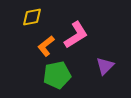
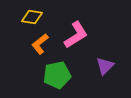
yellow diamond: rotated 20 degrees clockwise
orange L-shape: moved 6 px left, 2 px up
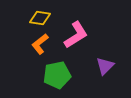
yellow diamond: moved 8 px right, 1 px down
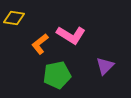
yellow diamond: moved 26 px left
pink L-shape: moved 5 px left; rotated 64 degrees clockwise
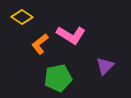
yellow diamond: moved 8 px right, 1 px up; rotated 25 degrees clockwise
green pentagon: moved 1 px right, 3 px down
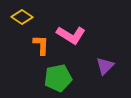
orange L-shape: moved 1 px right, 1 px down; rotated 130 degrees clockwise
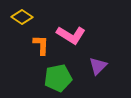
purple triangle: moved 7 px left
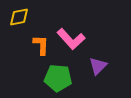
yellow diamond: moved 3 px left; rotated 45 degrees counterclockwise
pink L-shape: moved 4 px down; rotated 16 degrees clockwise
green pentagon: rotated 16 degrees clockwise
